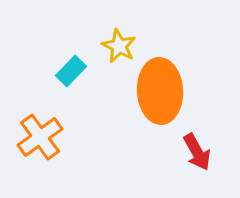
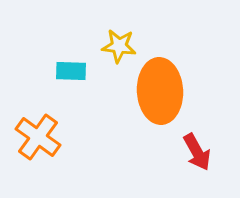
yellow star: rotated 20 degrees counterclockwise
cyan rectangle: rotated 48 degrees clockwise
orange cross: moved 2 px left; rotated 18 degrees counterclockwise
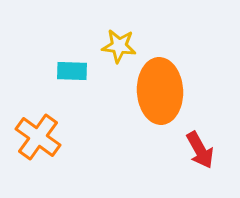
cyan rectangle: moved 1 px right
red arrow: moved 3 px right, 2 px up
